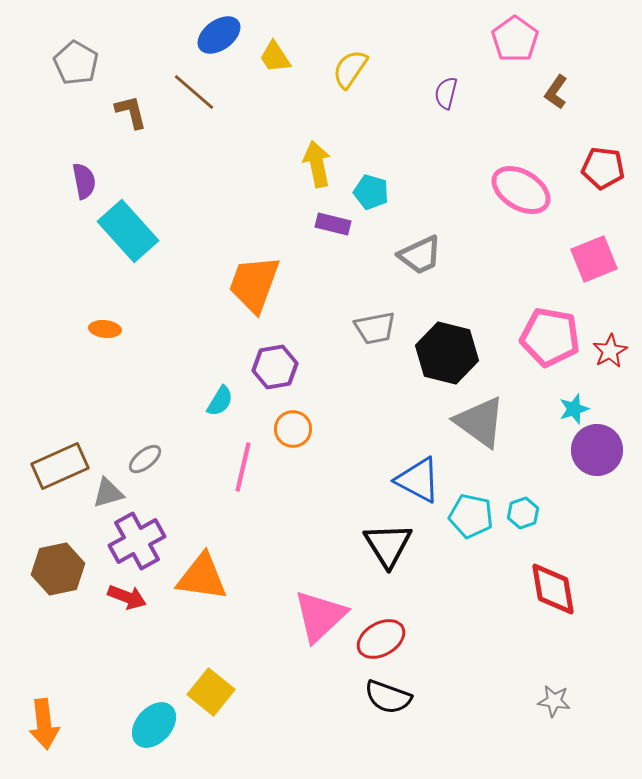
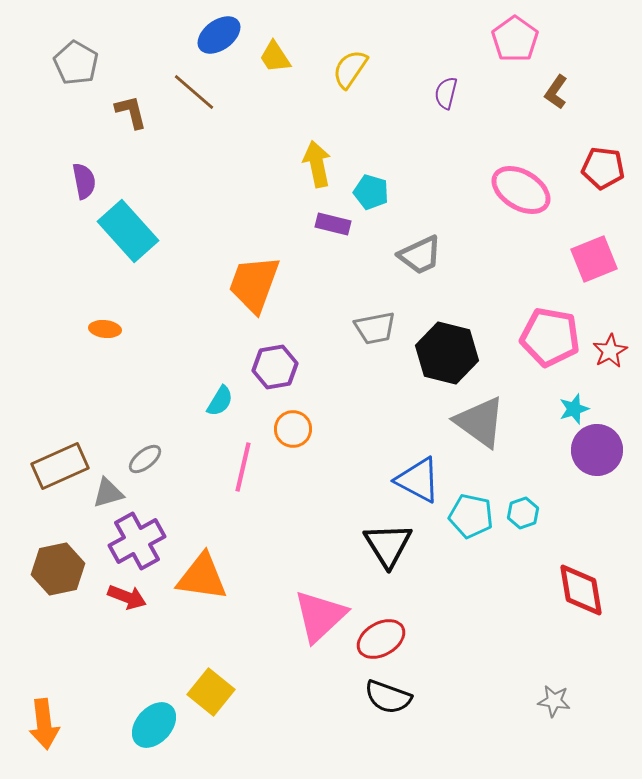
red diamond at (553, 589): moved 28 px right, 1 px down
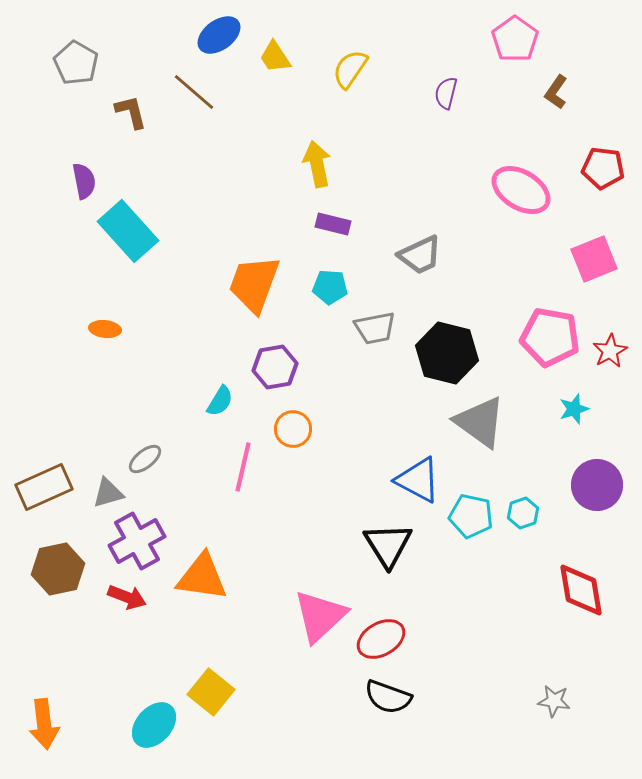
cyan pentagon at (371, 192): moved 41 px left, 95 px down; rotated 12 degrees counterclockwise
purple circle at (597, 450): moved 35 px down
brown rectangle at (60, 466): moved 16 px left, 21 px down
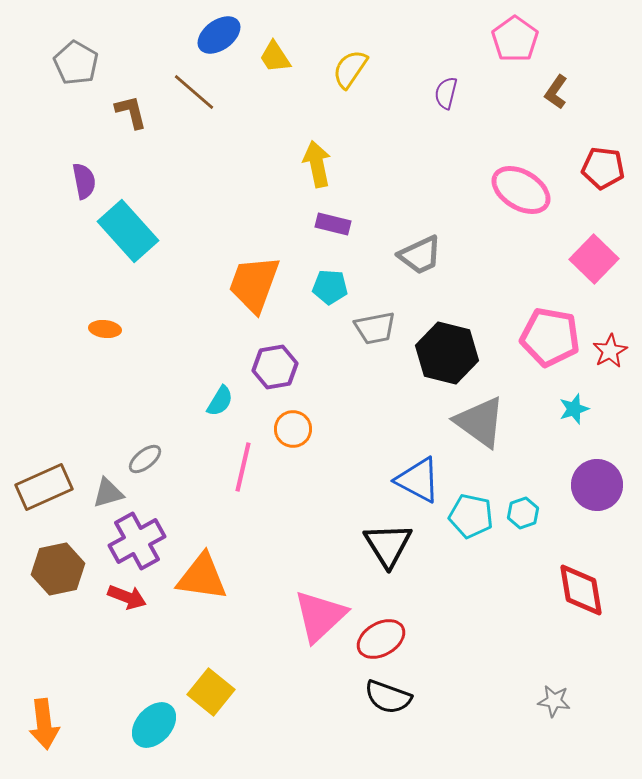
pink square at (594, 259): rotated 24 degrees counterclockwise
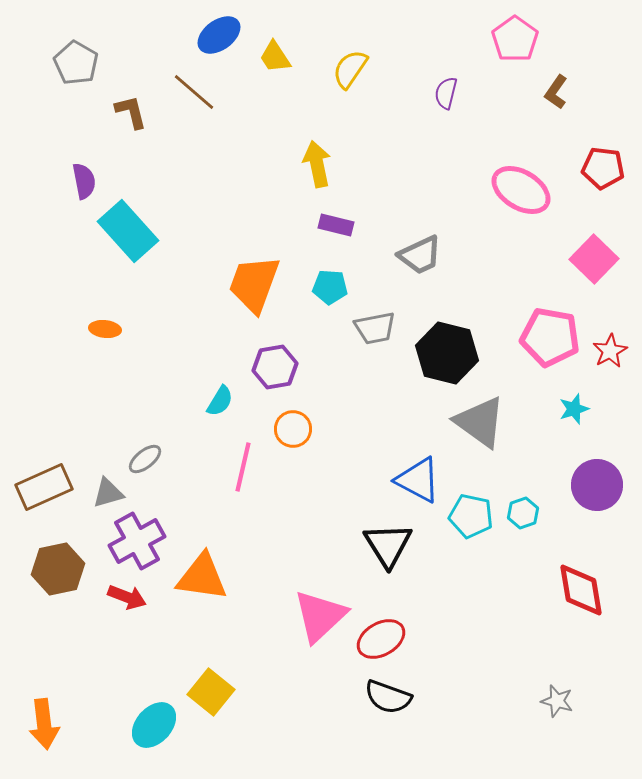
purple rectangle at (333, 224): moved 3 px right, 1 px down
gray star at (554, 701): moved 3 px right; rotated 8 degrees clockwise
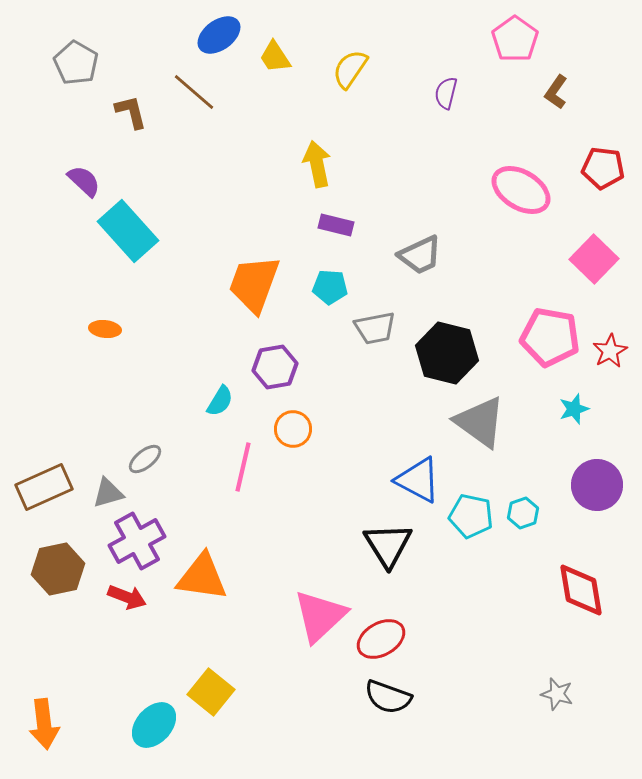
purple semicircle at (84, 181): rotated 36 degrees counterclockwise
gray star at (557, 701): moved 7 px up
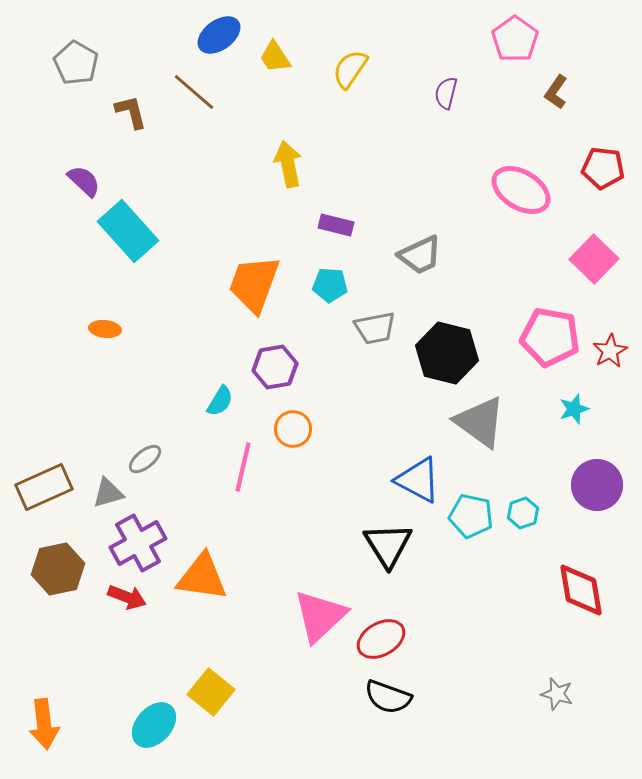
yellow arrow at (317, 164): moved 29 px left
cyan pentagon at (330, 287): moved 2 px up
purple cross at (137, 541): moved 1 px right, 2 px down
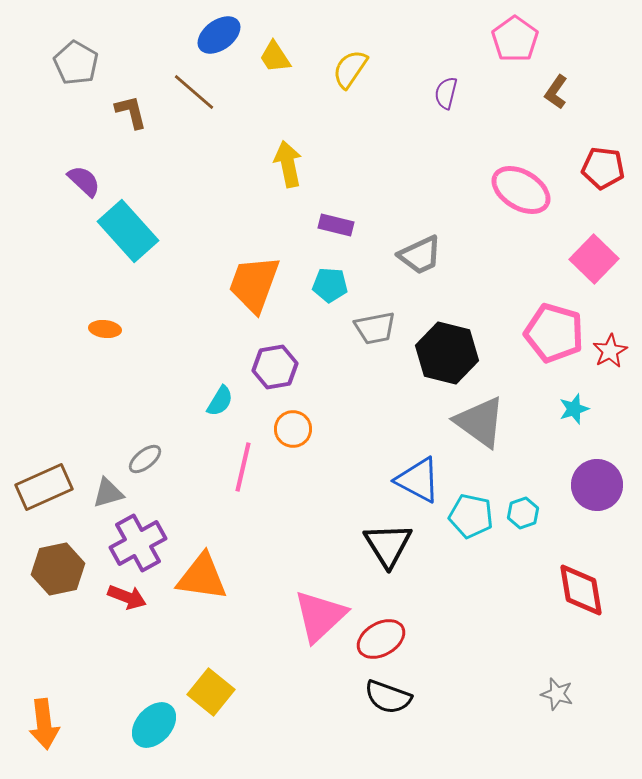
pink pentagon at (550, 337): moved 4 px right, 4 px up; rotated 6 degrees clockwise
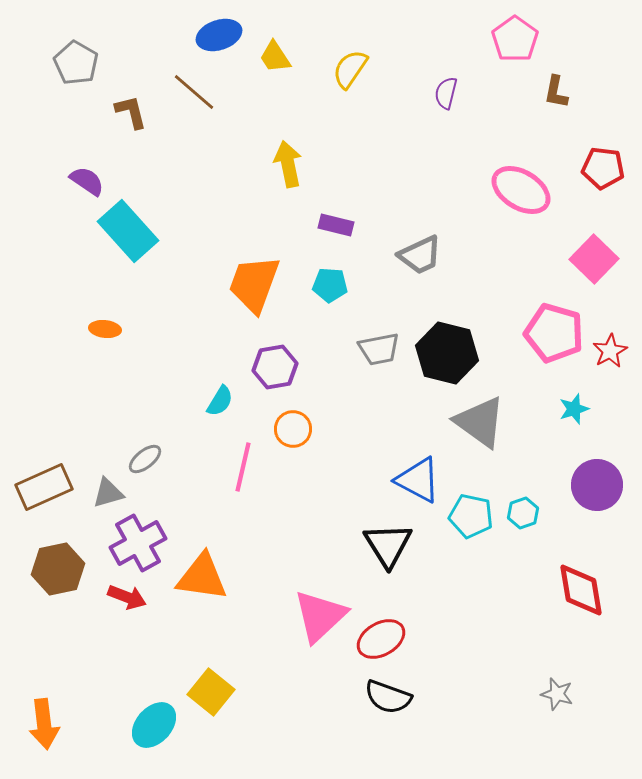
blue ellipse at (219, 35): rotated 18 degrees clockwise
brown L-shape at (556, 92): rotated 24 degrees counterclockwise
purple semicircle at (84, 181): moved 3 px right; rotated 9 degrees counterclockwise
gray trapezoid at (375, 328): moved 4 px right, 21 px down
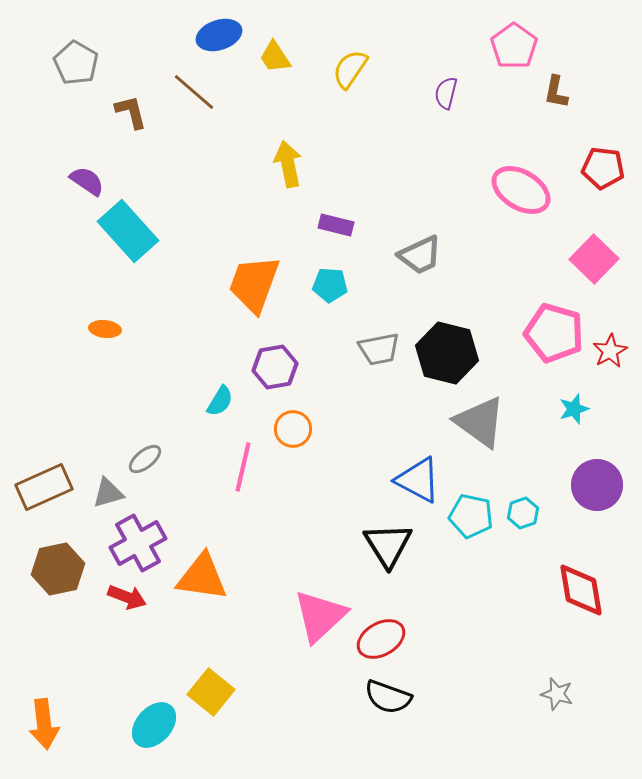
pink pentagon at (515, 39): moved 1 px left, 7 px down
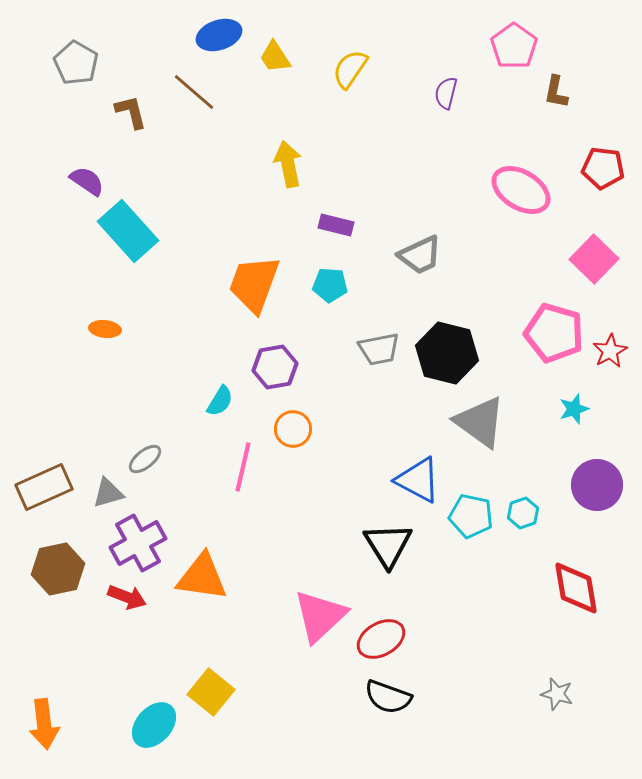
red diamond at (581, 590): moved 5 px left, 2 px up
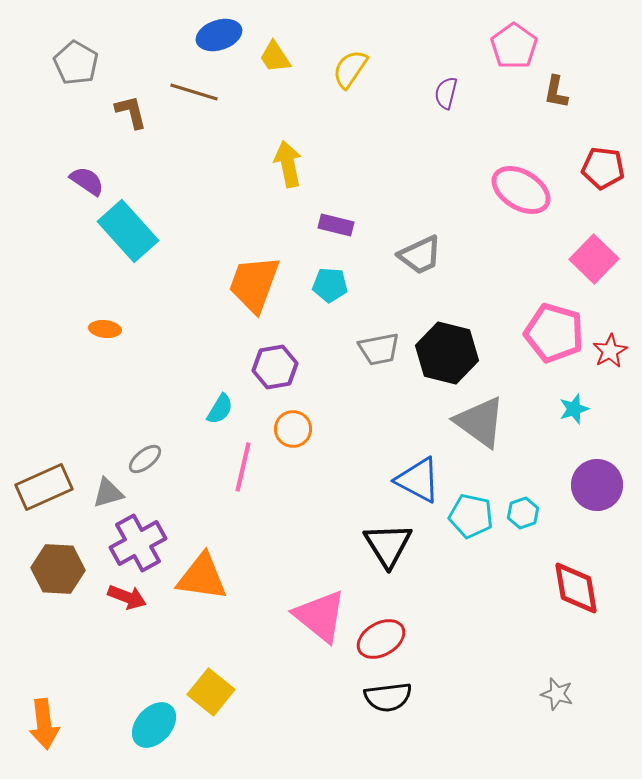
brown line at (194, 92): rotated 24 degrees counterclockwise
cyan semicircle at (220, 401): moved 8 px down
brown hexagon at (58, 569): rotated 15 degrees clockwise
pink triangle at (320, 616): rotated 38 degrees counterclockwise
black semicircle at (388, 697): rotated 27 degrees counterclockwise
